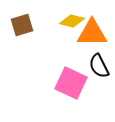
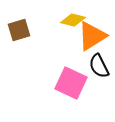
yellow diamond: moved 1 px right, 1 px up
brown square: moved 3 px left, 5 px down
orange triangle: moved 3 px down; rotated 32 degrees counterclockwise
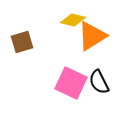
brown square: moved 3 px right, 12 px down
black semicircle: moved 16 px down
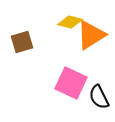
yellow diamond: moved 3 px left, 2 px down
orange triangle: moved 1 px left, 1 px up
black semicircle: moved 15 px down
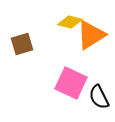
brown square: moved 2 px down
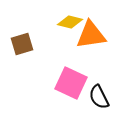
orange triangle: rotated 24 degrees clockwise
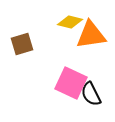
black semicircle: moved 8 px left, 3 px up
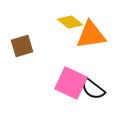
yellow diamond: rotated 25 degrees clockwise
brown square: moved 2 px down
black semicircle: moved 2 px right, 5 px up; rotated 25 degrees counterclockwise
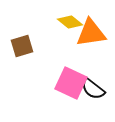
orange triangle: moved 2 px up
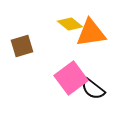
yellow diamond: moved 2 px down
pink square: moved 5 px up; rotated 28 degrees clockwise
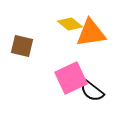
brown square: rotated 30 degrees clockwise
pink square: rotated 12 degrees clockwise
black semicircle: moved 1 px left, 2 px down
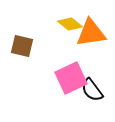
black semicircle: moved 1 px up; rotated 15 degrees clockwise
